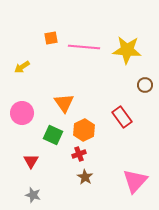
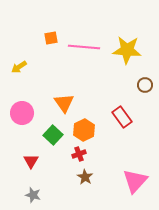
yellow arrow: moved 3 px left
green square: rotated 18 degrees clockwise
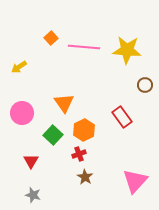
orange square: rotated 32 degrees counterclockwise
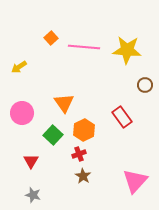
brown star: moved 2 px left, 1 px up
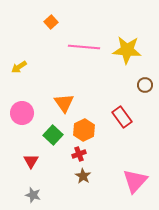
orange square: moved 16 px up
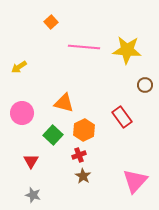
orange triangle: rotated 40 degrees counterclockwise
red cross: moved 1 px down
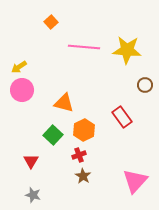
pink circle: moved 23 px up
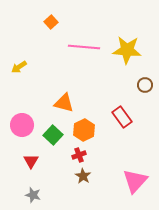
pink circle: moved 35 px down
